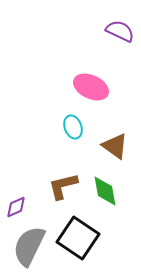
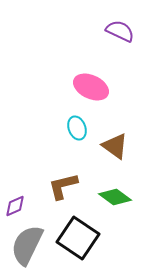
cyan ellipse: moved 4 px right, 1 px down
green diamond: moved 10 px right, 6 px down; rotated 44 degrees counterclockwise
purple diamond: moved 1 px left, 1 px up
gray semicircle: moved 2 px left, 1 px up
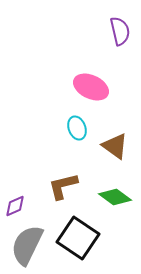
purple semicircle: rotated 52 degrees clockwise
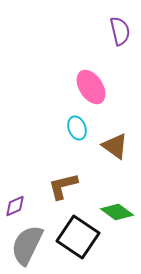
pink ellipse: rotated 32 degrees clockwise
green diamond: moved 2 px right, 15 px down
black square: moved 1 px up
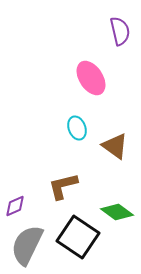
pink ellipse: moved 9 px up
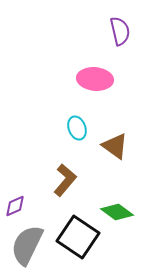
pink ellipse: moved 4 px right, 1 px down; rotated 52 degrees counterclockwise
brown L-shape: moved 2 px right, 6 px up; rotated 144 degrees clockwise
